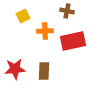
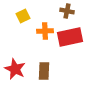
red rectangle: moved 3 px left, 4 px up
red star: rotated 30 degrees clockwise
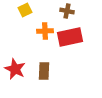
yellow square: moved 2 px right, 6 px up
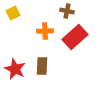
yellow square: moved 12 px left, 3 px down
red rectangle: moved 5 px right; rotated 30 degrees counterclockwise
brown rectangle: moved 2 px left, 5 px up
